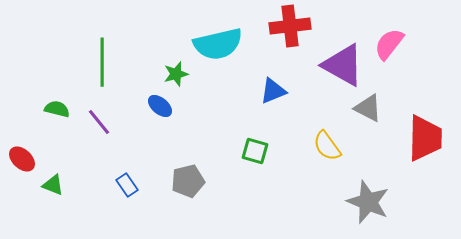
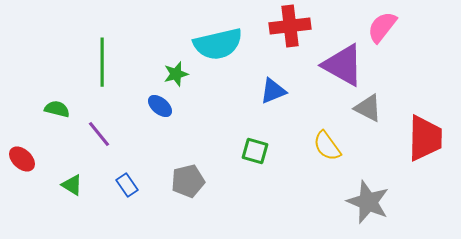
pink semicircle: moved 7 px left, 17 px up
purple line: moved 12 px down
green triangle: moved 19 px right; rotated 10 degrees clockwise
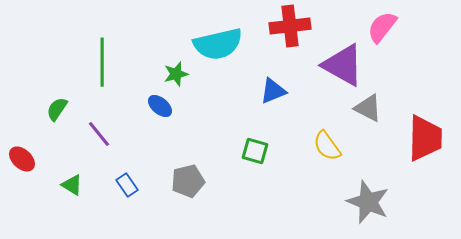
green semicircle: rotated 70 degrees counterclockwise
